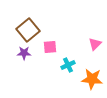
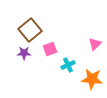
brown square: moved 2 px right
pink square: moved 2 px down; rotated 16 degrees counterclockwise
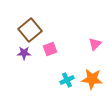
cyan cross: moved 1 px left, 15 px down
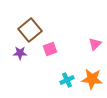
purple star: moved 4 px left
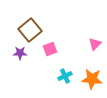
cyan cross: moved 2 px left, 4 px up
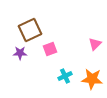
brown square: rotated 15 degrees clockwise
